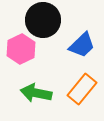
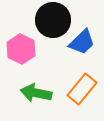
black circle: moved 10 px right
blue trapezoid: moved 3 px up
pink hexagon: rotated 8 degrees counterclockwise
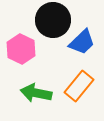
orange rectangle: moved 3 px left, 3 px up
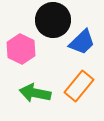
green arrow: moved 1 px left
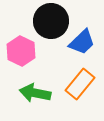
black circle: moved 2 px left, 1 px down
pink hexagon: moved 2 px down
orange rectangle: moved 1 px right, 2 px up
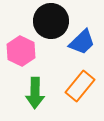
orange rectangle: moved 2 px down
green arrow: rotated 100 degrees counterclockwise
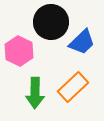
black circle: moved 1 px down
pink hexagon: moved 2 px left
orange rectangle: moved 7 px left, 1 px down; rotated 8 degrees clockwise
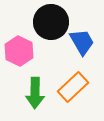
blue trapezoid: rotated 76 degrees counterclockwise
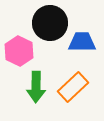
black circle: moved 1 px left, 1 px down
blue trapezoid: rotated 60 degrees counterclockwise
green arrow: moved 1 px right, 6 px up
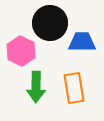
pink hexagon: moved 2 px right
orange rectangle: moved 1 px right, 1 px down; rotated 56 degrees counterclockwise
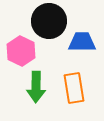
black circle: moved 1 px left, 2 px up
